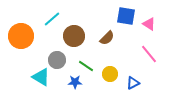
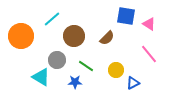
yellow circle: moved 6 px right, 4 px up
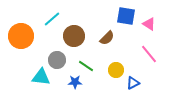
cyan triangle: rotated 24 degrees counterclockwise
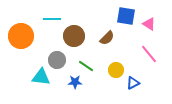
cyan line: rotated 42 degrees clockwise
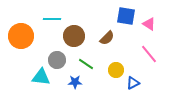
green line: moved 2 px up
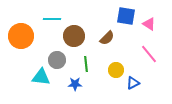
green line: rotated 49 degrees clockwise
blue star: moved 2 px down
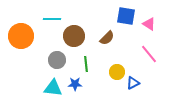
yellow circle: moved 1 px right, 2 px down
cyan triangle: moved 12 px right, 11 px down
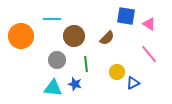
blue star: rotated 16 degrees clockwise
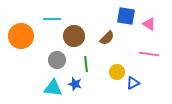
pink line: rotated 42 degrees counterclockwise
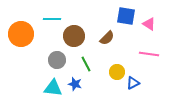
orange circle: moved 2 px up
green line: rotated 21 degrees counterclockwise
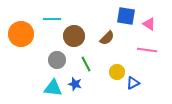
pink line: moved 2 px left, 4 px up
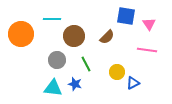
pink triangle: rotated 24 degrees clockwise
brown semicircle: moved 1 px up
